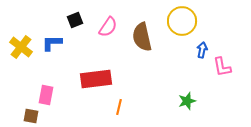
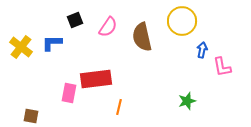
pink rectangle: moved 23 px right, 2 px up
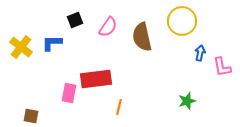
blue arrow: moved 2 px left, 3 px down
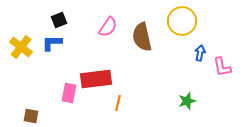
black square: moved 16 px left
orange line: moved 1 px left, 4 px up
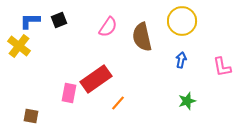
blue L-shape: moved 22 px left, 22 px up
yellow cross: moved 2 px left, 1 px up
blue arrow: moved 19 px left, 7 px down
red rectangle: rotated 28 degrees counterclockwise
orange line: rotated 28 degrees clockwise
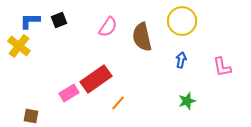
pink rectangle: rotated 48 degrees clockwise
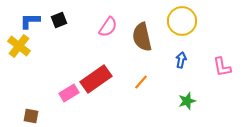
orange line: moved 23 px right, 21 px up
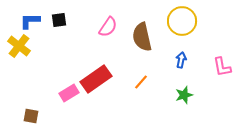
black square: rotated 14 degrees clockwise
green star: moved 3 px left, 6 px up
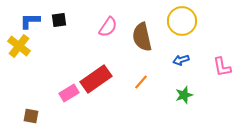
blue arrow: rotated 119 degrees counterclockwise
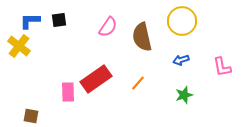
orange line: moved 3 px left, 1 px down
pink rectangle: moved 1 px left, 1 px up; rotated 60 degrees counterclockwise
